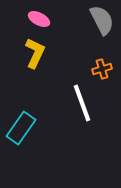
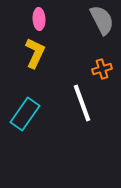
pink ellipse: rotated 60 degrees clockwise
cyan rectangle: moved 4 px right, 14 px up
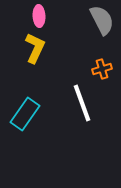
pink ellipse: moved 3 px up
yellow L-shape: moved 5 px up
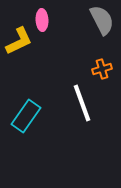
pink ellipse: moved 3 px right, 4 px down
yellow L-shape: moved 16 px left, 7 px up; rotated 40 degrees clockwise
cyan rectangle: moved 1 px right, 2 px down
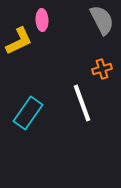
cyan rectangle: moved 2 px right, 3 px up
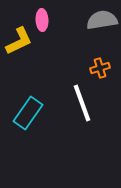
gray semicircle: rotated 72 degrees counterclockwise
orange cross: moved 2 px left, 1 px up
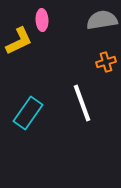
orange cross: moved 6 px right, 6 px up
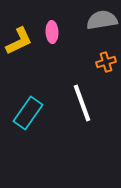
pink ellipse: moved 10 px right, 12 px down
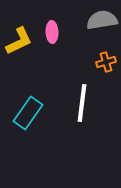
white line: rotated 27 degrees clockwise
